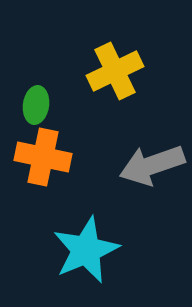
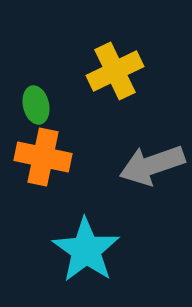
green ellipse: rotated 21 degrees counterclockwise
cyan star: rotated 14 degrees counterclockwise
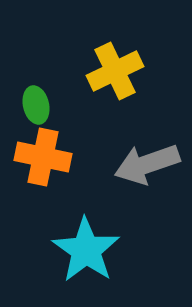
gray arrow: moved 5 px left, 1 px up
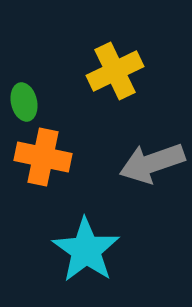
green ellipse: moved 12 px left, 3 px up
gray arrow: moved 5 px right, 1 px up
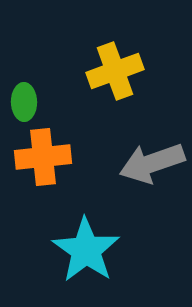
yellow cross: rotated 6 degrees clockwise
green ellipse: rotated 12 degrees clockwise
orange cross: rotated 18 degrees counterclockwise
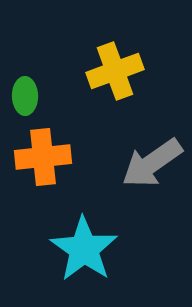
green ellipse: moved 1 px right, 6 px up
gray arrow: rotated 16 degrees counterclockwise
cyan star: moved 2 px left, 1 px up
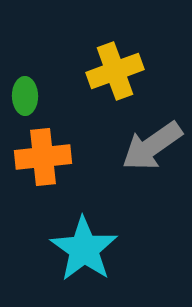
gray arrow: moved 17 px up
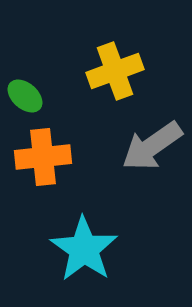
green ellipse: rotated 48 degrees counterclockwise
